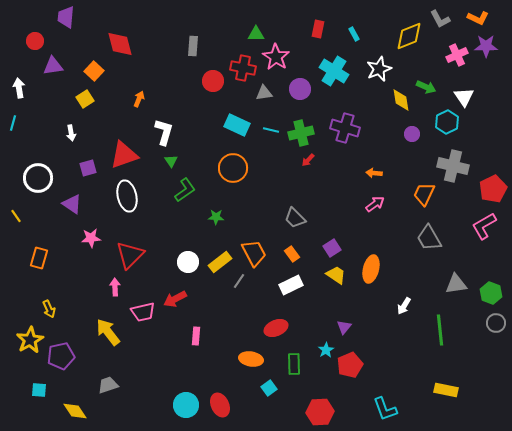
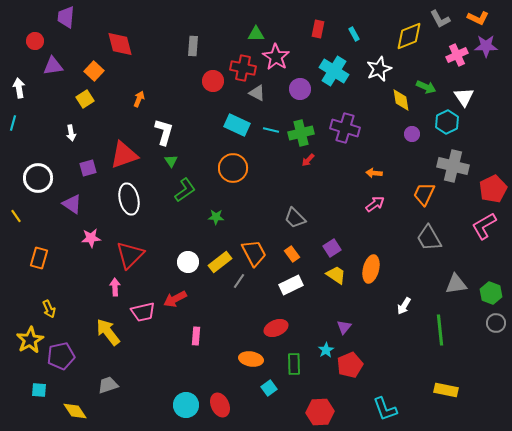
gray triangle at (264, 93): moved 7 px left; rotated 36 degrees clockwise
white ellipse at (127, 196): moved 2 px right, 3 px down
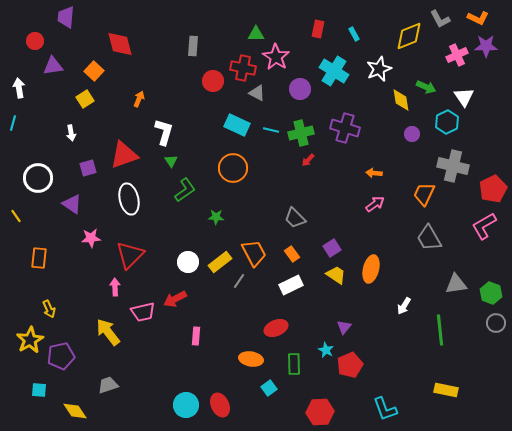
orange rectangle at (39, 258): rotated 10 degrees counterclockwise
cyan star at (326, 350): rotated 14 degrees counterclockwise
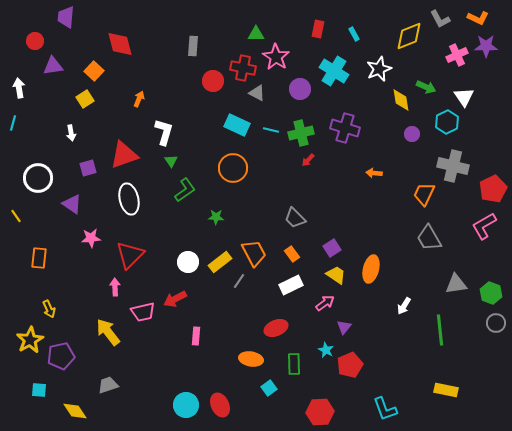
pink arrow at (375, 204): moved 50 px left, 99 px down
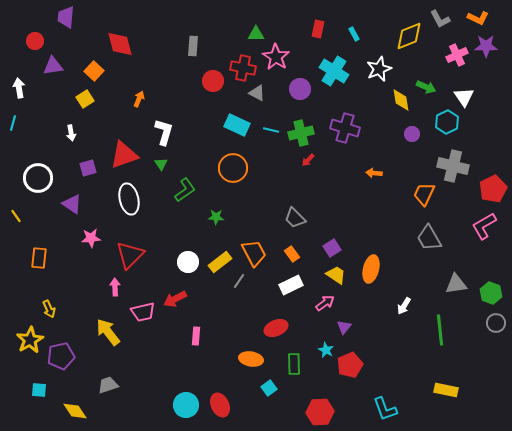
green triangle at (171, 161): moved 10 px left, 3 px down
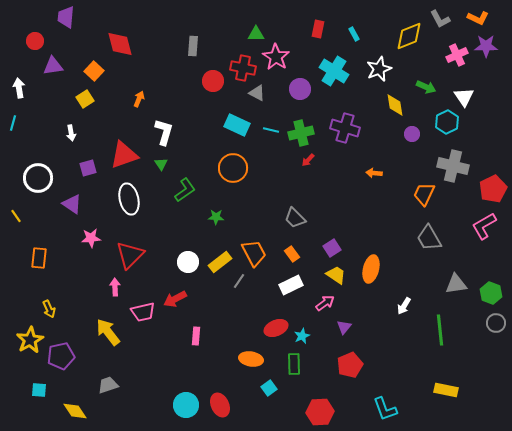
yellow diamond at (401, 100): moved 6 px left, 5 px down
cyan star at (326, 350): moved 24 px left, 14 px up; rotated 21 degrees clockwise
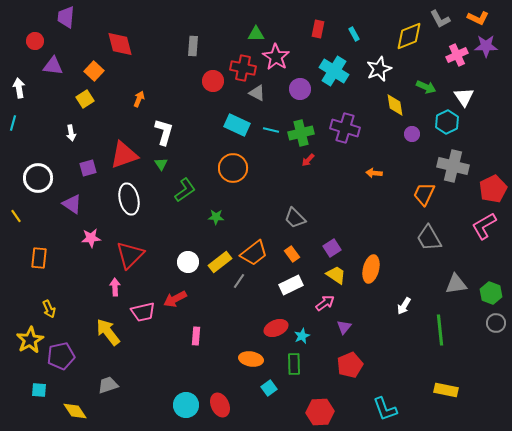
purple triangle at (53, 66): rotated 15 degrees clockwise
orange trapezoid at (254, 253): rotated 80 degrees clockwise
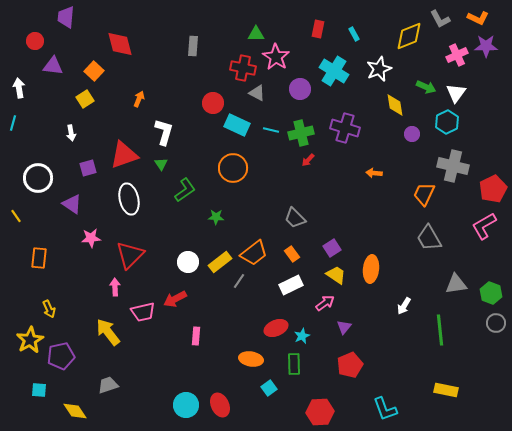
red circle at (213, 81): moved 22 px down
white triangle at (464, 97): moved 8 px left, 4 px up; rotated 10 degrees clockwise
orange ellipse at (371, 269): rotated 8 degrees counterclockwise
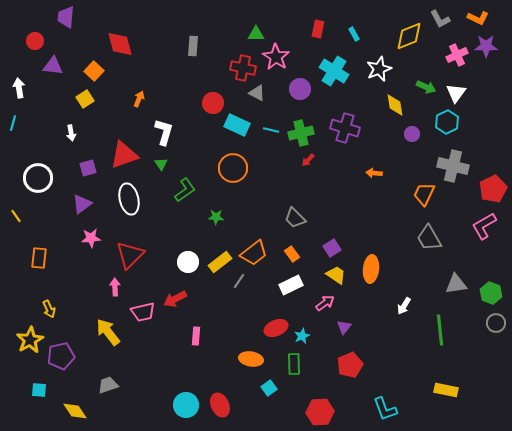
purple triangle at (72, 204): moved 10 px right; rotated 50 degrees clockwise
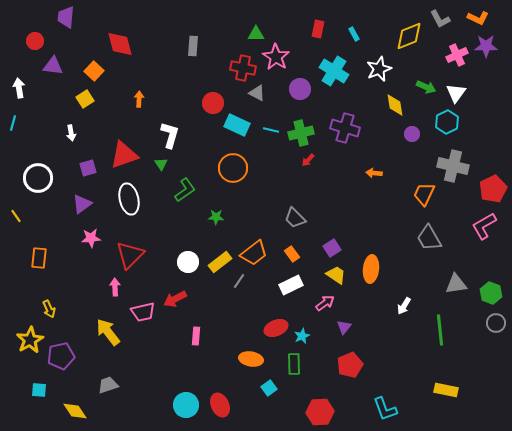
orange arrow at (139, 99): rotated 21 degrees counterclockwise
white L-shape at (164, 132): moved 6 px right, 3 px down
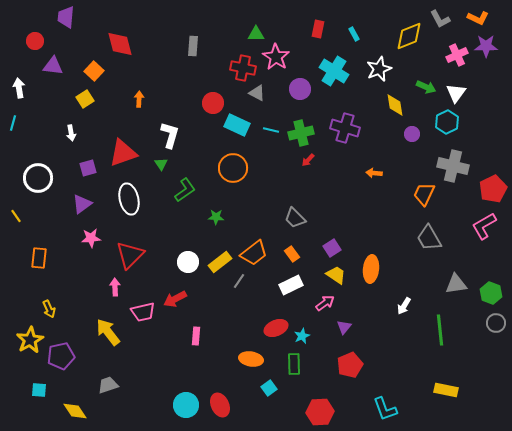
red triangle at (124, 155): moved 1 px left, 2 px up
